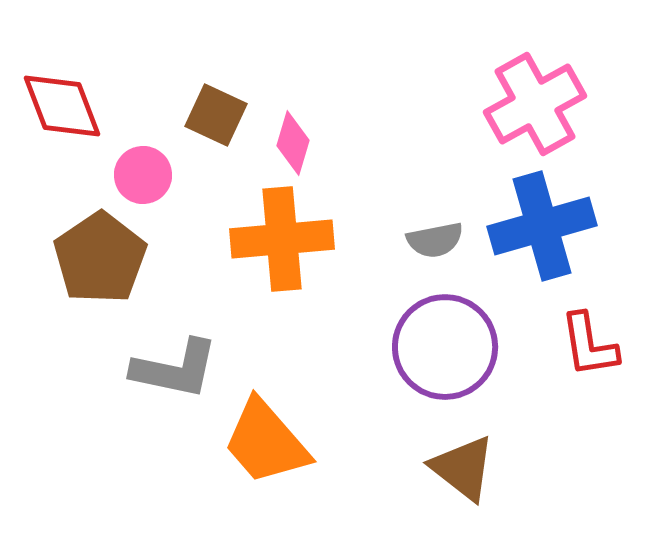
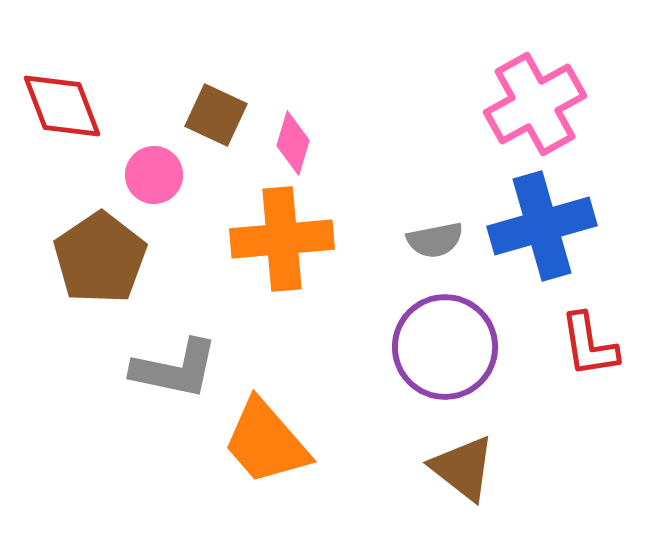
pink circle: moved 11 px right
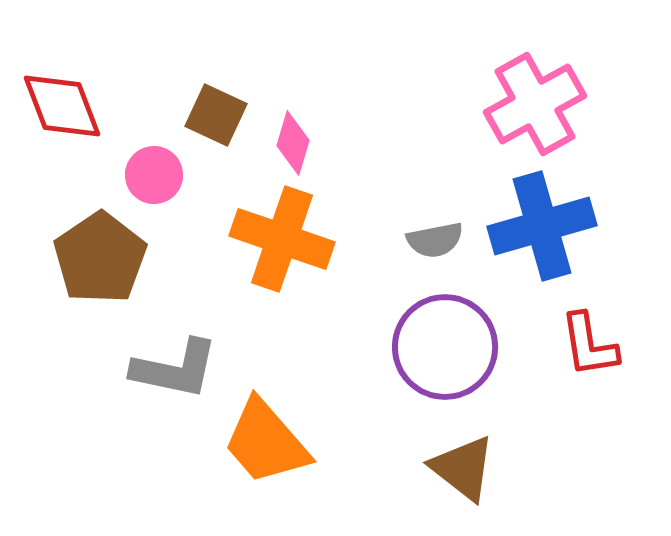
orange cross: rotated 24 degrees clockwise
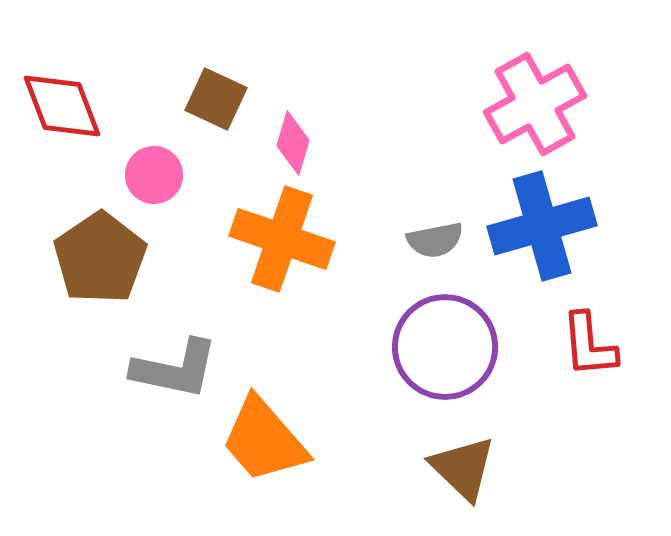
brown square: moved 16 px up
red L-shape: rotated 4 degrees clockwise
orange trapezoid: moved 2 px left, 2 px up
brown triangle: rotated 6 degrees clockwise
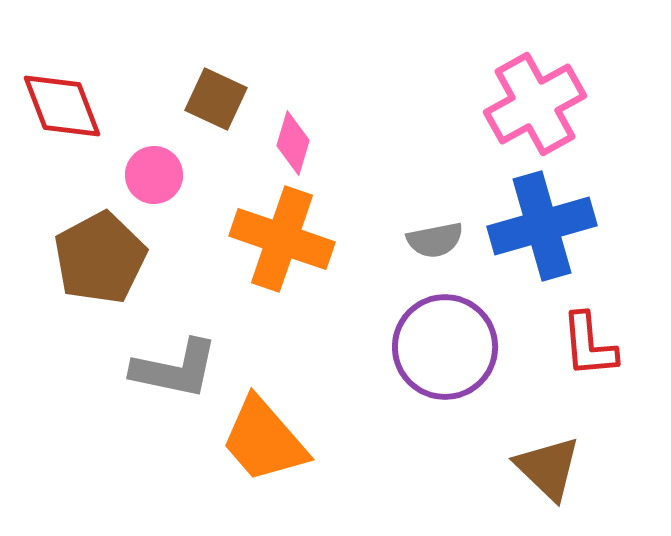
brown pentagon: rotated 6 degrees clockwise
brown triangle: moved 85 px right
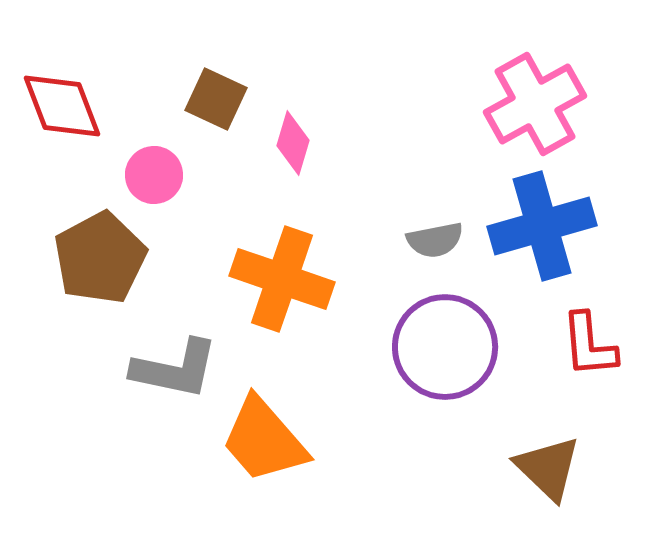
orange cross: moved 40 px down
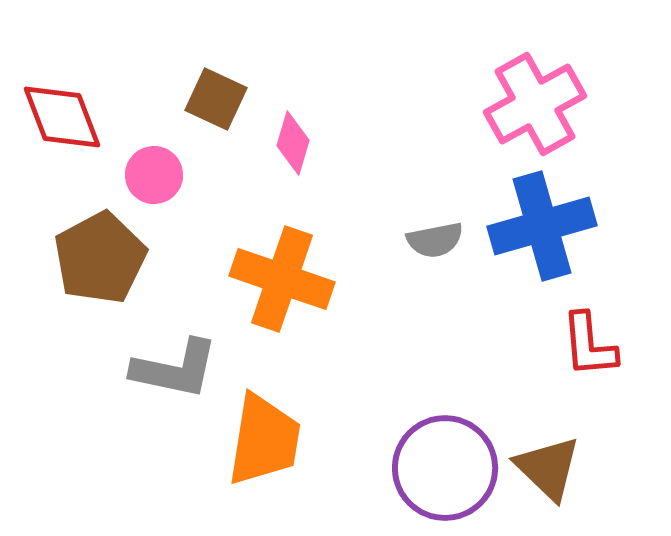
red diamond: moved 11 px down
purple circle: moved 121 px down
orange trapezoid: rotated 130 degrees counterclockwise
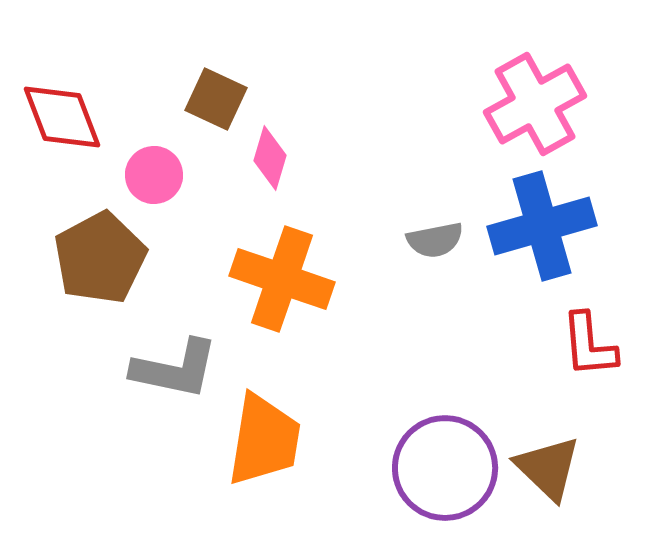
pink diamond: moved 23 px left, 15 px down
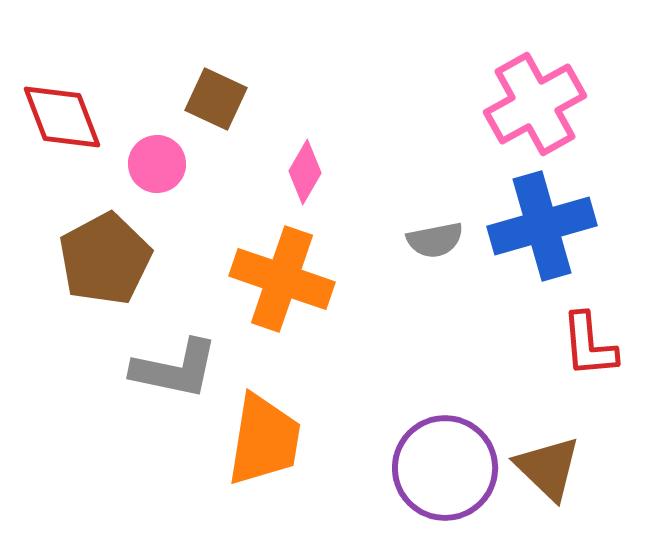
pink diamond: moved 35 px right, 14 px down; rotated 14 degrees clockwise
pink circle: moved 3 px right, 11 px up
brown pentagon: moved 5 px right, 1 px down
